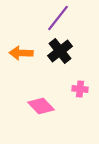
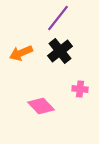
orange arrow: rotated 25 degrees counterclockwise
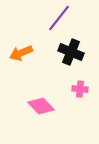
purple line: moved 1 px right
black cross: moved 11 px right, 1 px down; rotated 30 degrees counterclockwise
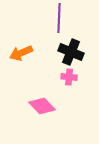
purple line: rotated 36 degrees counterclockwise
pink cross: moved 11 px left, 12 px up
pink diamond: moved 1 px right
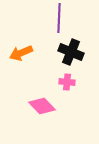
pink cross: moved 2 px left, 5 px down
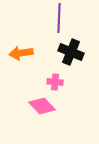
orange arrow: rotated 15 degrees clockwise
pink cross: moved 12 px left
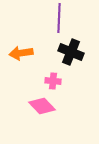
pink cross: moved 2 px left, 1 px up
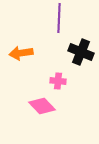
black cross: moved 10 px right
pink cross: moved 5 px right
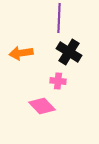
black cross: moved 12 px left; rotated 10 degrees clockwise
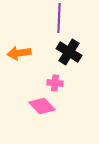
orange arrow: moved 2 px left
pink cross: moved 3 px left, 2 px down
